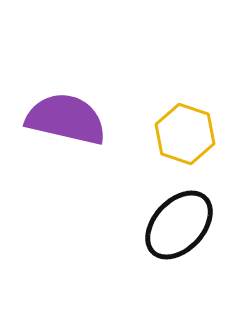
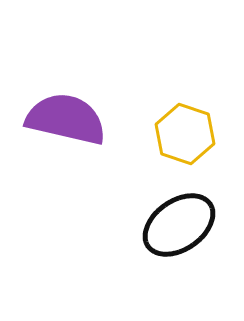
black ellipse: rotated 12 degrees clockwise
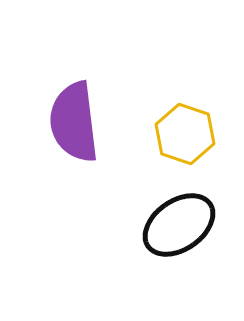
purple semicircle: moved 8 px right, 3 px down; rotated 110 degrees counterclockwise
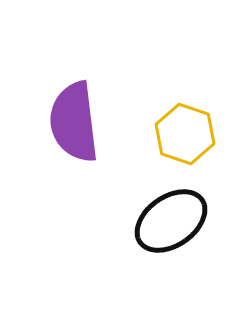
black ellipse: moved 8 px left, 4 px up
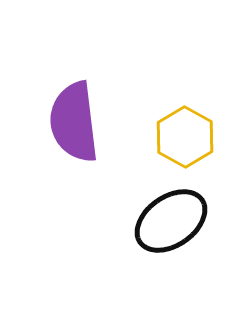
yellow hexagon: moved 3 px down; rotated 10 degrees clockwise
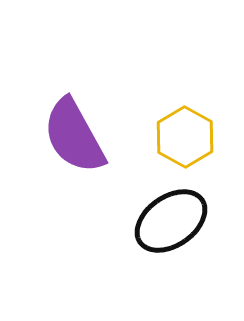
purple semicircle: moved 14 px down; rotated 22 degrees counterclockwise
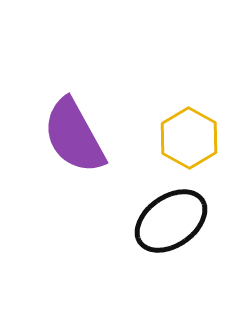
yellow hexagon: moved 4 px right, 1 px down
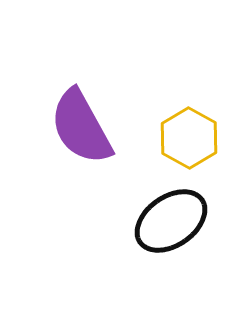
purple semicircle: moved 7 px right, 9 px up
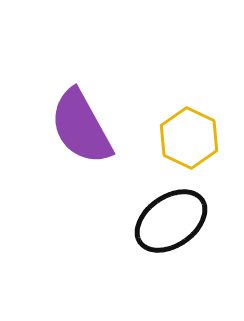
yellow hexagon: rotated 4 degrees counterclockwise
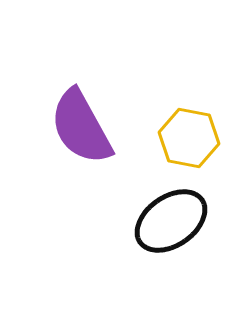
yellow hexagon: rotated 14 degrees counterclockwise
